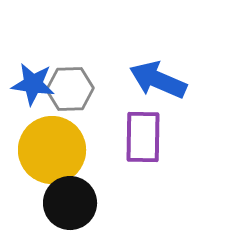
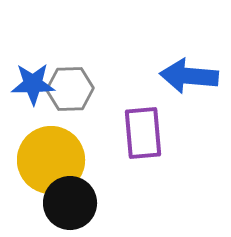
blue arrow: moved 31 px right, 4 px up; rotated 18 degrees counterclockwise
blue star: rotated 9 degrees counterclockwise
purple rectangle: moved 4 px up; rotated 6 degrees counterclockwise
yellow circle: moved 1 px left, 10 px down
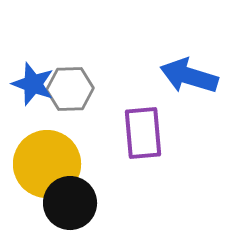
blue arrow: rotated 12 degrees clockwise
blue star: rotated 21 degrees clockwise
yellow circle: moved 4 px left, 4 px down
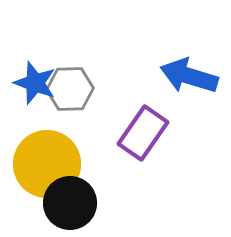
blue star: moved 2 px right, 1 px up
purple rectangle: rotated 40 degrees clockwise
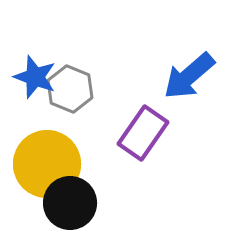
blue arrow: rotated 58 degrees counterclockwise
blue star: moved 6 px up
gray hexagon: rotated 24 degrees clockwise
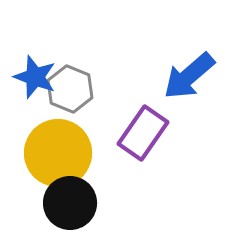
yellow circle: moved 11 px right, 11 px up
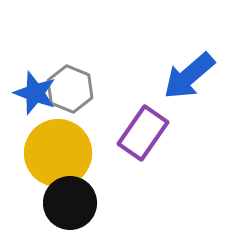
blue star: moved 16 px down
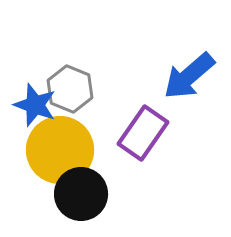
blue star: moved 12 px down
yellow circle: moved 2 px right, 3 px up
black circle: moved 11 px right, 9 px up
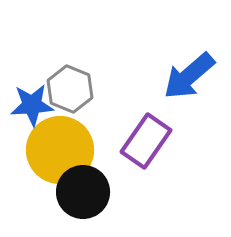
blue star: moved 3 px left; rotated 24 degrees counterclockwise
purple rectangle: moved 3 px right, 8 px down
black circle: moved 2 px right, 2 px up
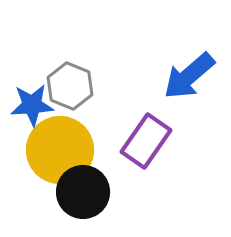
gray hexagon: moved 3 px up
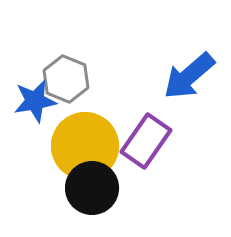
gray hexagon: moved 4 px left, 7 px up
blue star: moved 3 px right, 4 px up; rotated 6 degrees counterclockwise
yellow circle: moved 25 px right, 4 px up
black circle: moved 9 px right, 4 px up
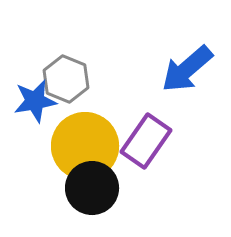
blue arrow: moved 2 px left, 7 px up
